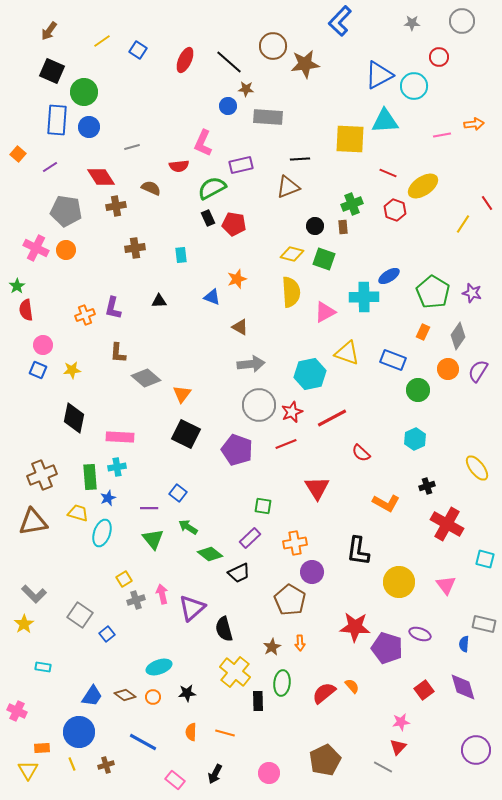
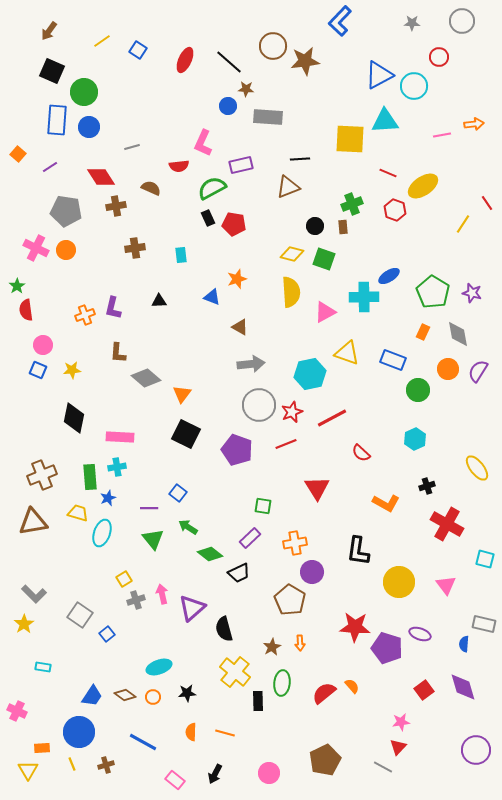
brown star at (305, 64): moved 3 px up
gray diamond at (458, 336): moved 2 px up; rotated 44 degrees counterclockwise
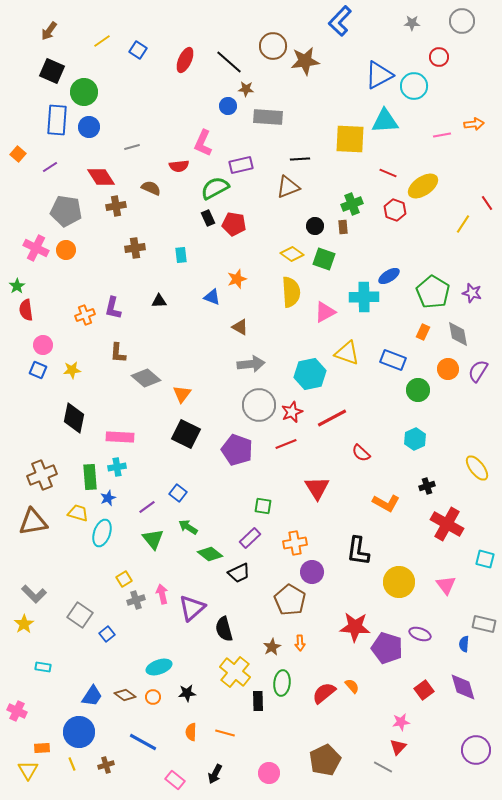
green semicircle at (212, 188): moved 3 px right
yellow diamond at (292, 254): rotated 20 degrees clockwise
purple line at (149, 508): moved 2 px left, 1 px up; rotated 36 degrees counterclockwise
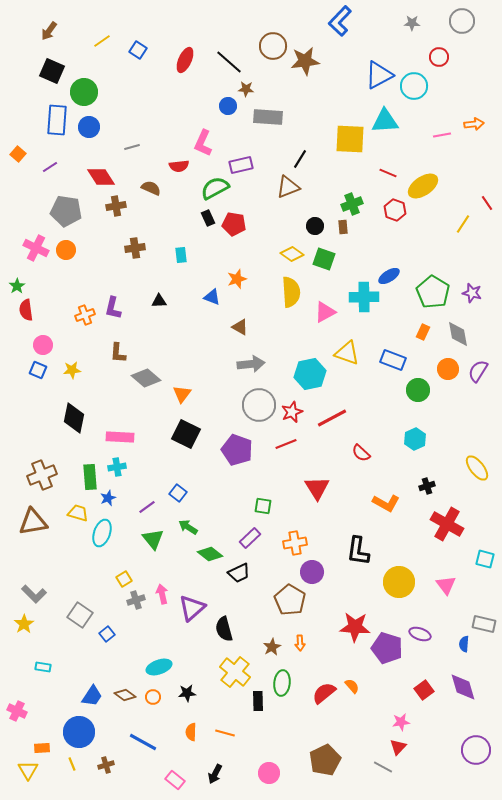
black line at (300, 159): rotated 54 degrees counterclockwise
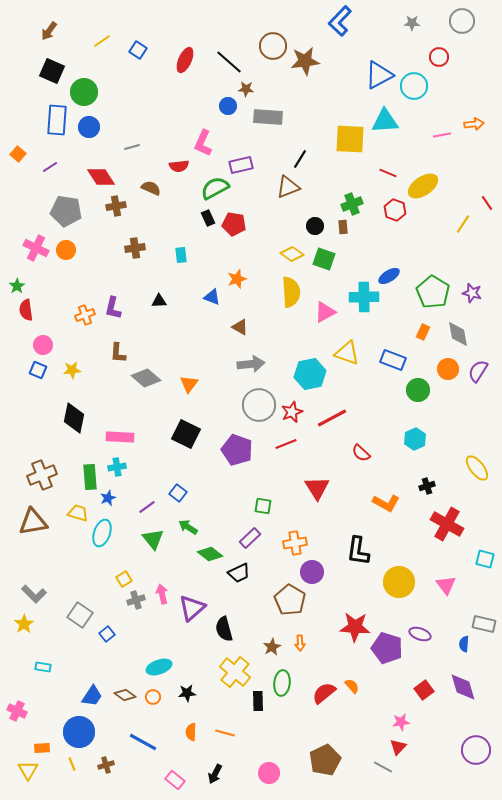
orange triangle at (182, 394): moved 7 px right, 10 px up
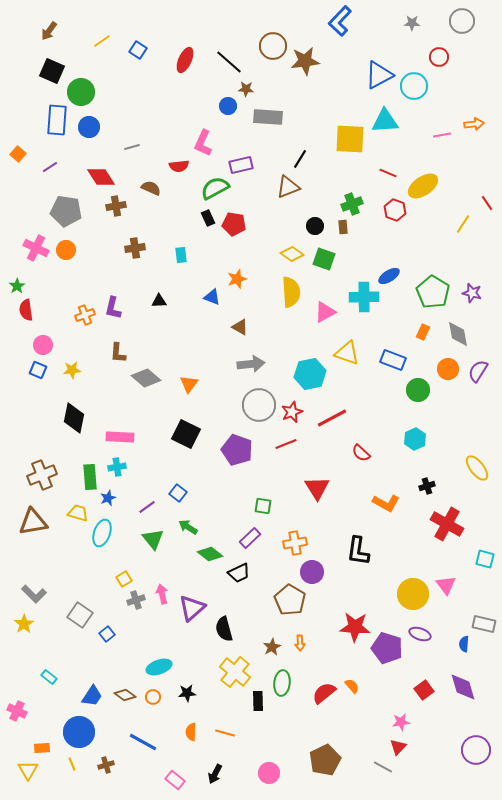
green circle at (84, 92): moved 3 px left
yellow circle at (399, 582): moved 14 px right, 12 px down
cyan rectangle at (43, 667): moved 6 px right, 10 px down; rotated 28 degrees clockwise
